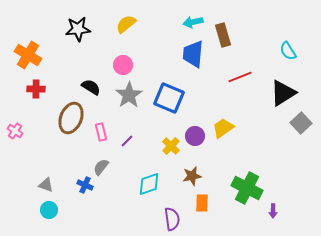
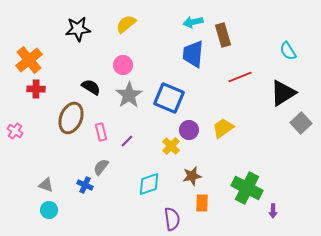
orange cross: moved 1 px right, 5 px down; rotated 20 degrees clockwise
purple circle: moved 6 px left, 6 px up
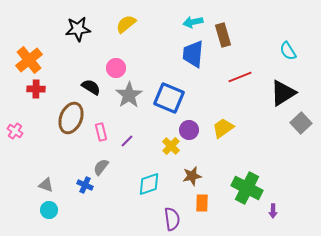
pink circle: moved 7 px left, 3 px down
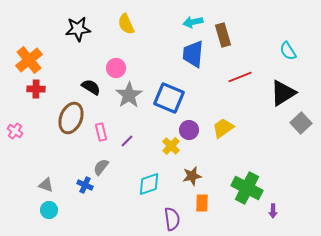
yellow semicircle: rotated 75 degrees counterclockwise
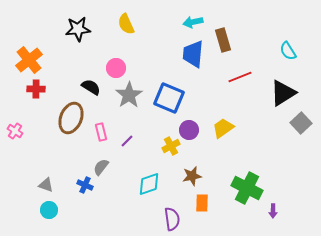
brown rectangle: moved 5 px down
yellow cross: rotated 18 degrees clockwise
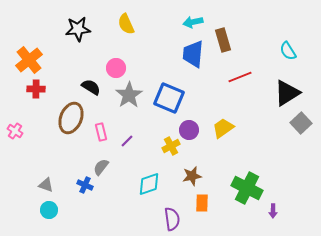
black triangle: moved 4 px right
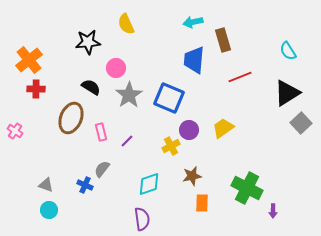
black star: moved 10 px right, 13 px down
blue trapezoid: moved 1 px right, 6 px down
gray semicircle: moved 1 px right, 2 px down
purple semicircle: moved 30 px left
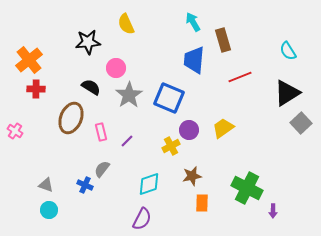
cyan arrow: rotated 72 degrees clockwise
purple semicircle: rotated 35 degrees clockwise
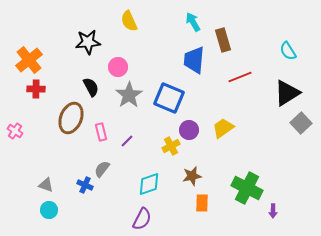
yellow semicircle: moved 3 px right, 3 px up
pink circle: moved 2 px right, 1 px up
black semicircle: rotated 30 degrees clockwise
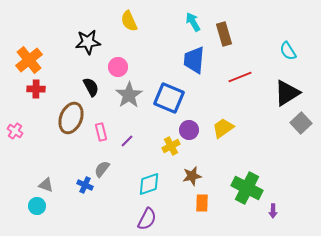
brown rectangle: moved 1 px right, 6 px up
cyan circle: moved 12 px left, 4 px up
purple semicircle: moved 5 px right
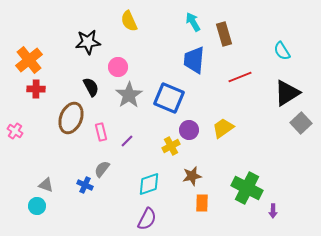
cyan semicircle: moved 6 px left
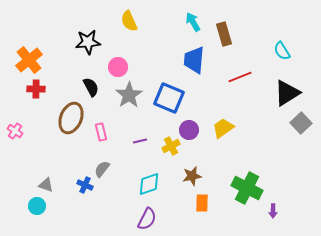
purple line: moved 13 px right; rotated 32 degrees clockwise
